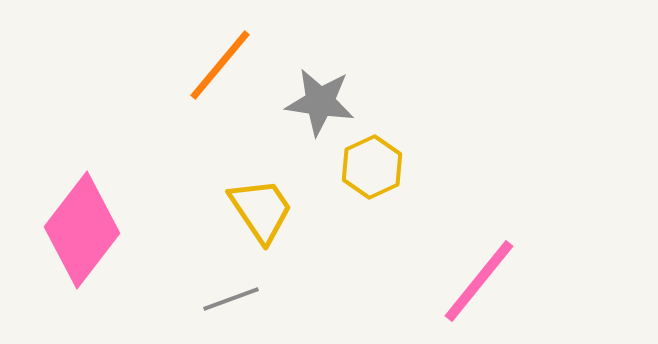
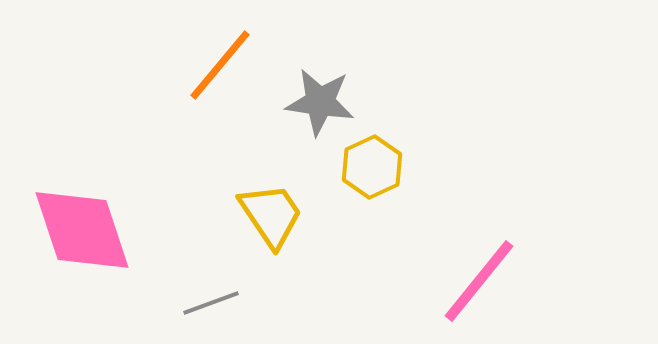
yellow trapezoid: moved 10 px right, 5 px down
pink diamond: rotated 56 degrees counterclockwise
gray line: moved 20 px left, 4 px down
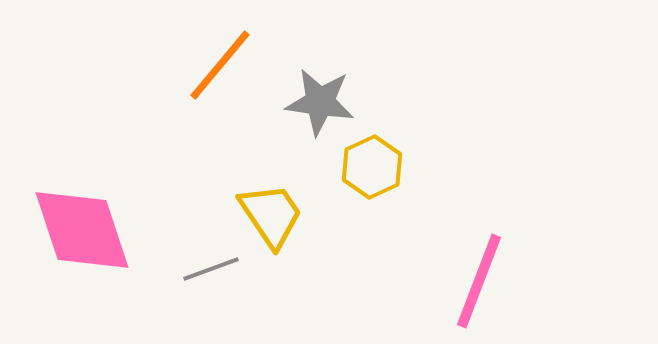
pink line: rotated 18 degrees counterclockwise
gray line: moved 34 px up
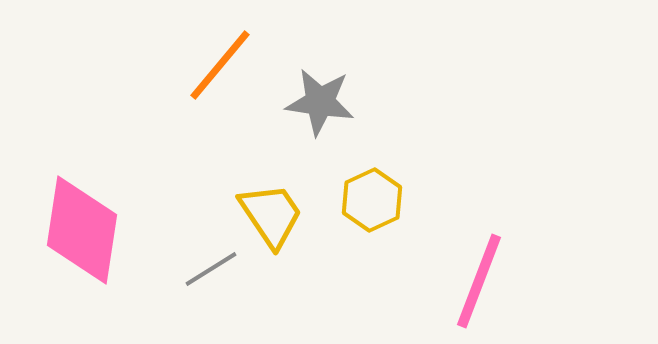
yellow hexagon: moved 33 px down
pink diamond: rotated 27 degrees clockwise
gray line: rotated 12 degrees counterclockwise
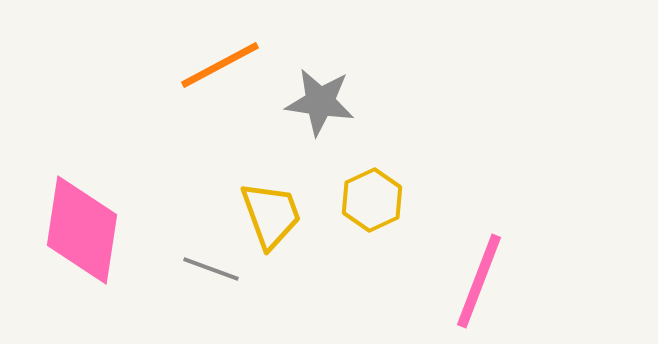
orange line: rotated 22 degrees clockwise
yellow trapezoid: rotated 14 degrees clockwise
gray line: rotated 52 degrees clockwise
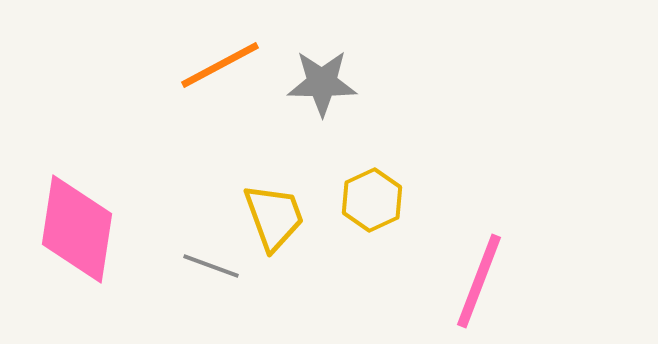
gray star: moved 2 px right, 19 px up; rotated 8 degrees counterclockwise
yellow trapezoid: moved 3 px right, 2 px down
pink diamond: moved 5 px left, 1 px up
gray line: moved 3 px up
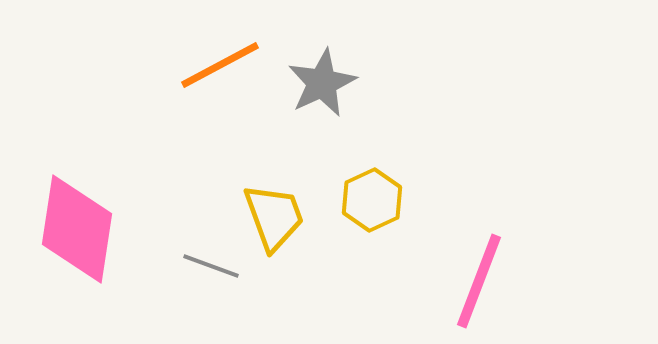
gray star: rotated 26 degrees counterclockwise
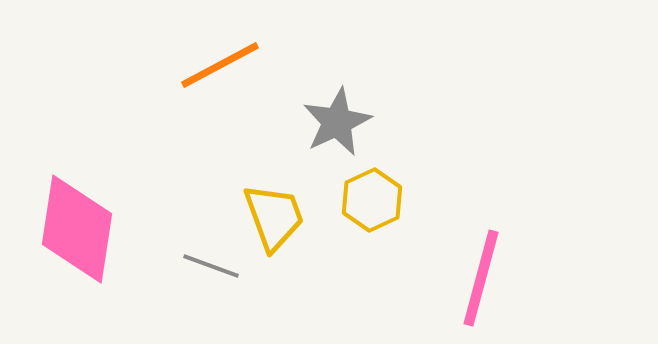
gray star: moved 15 px right, 39 px down
pink line: moved 2 px right, 3 px up; rotated 6 degrees counterclockwise
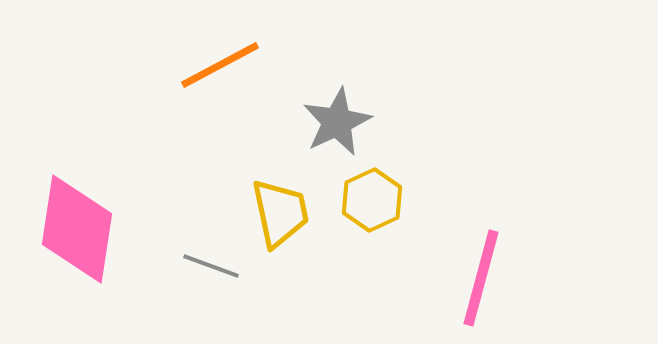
yellow trapezoid: moved 6 px right, 4 px up; rotated 8 degrees clockwise
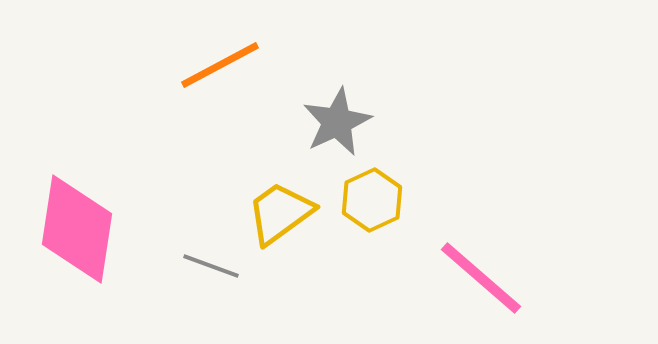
yellow trapezoid: rotated 114 degrees counterclockwise
pink line: rotated 64 degrees counterclockwise
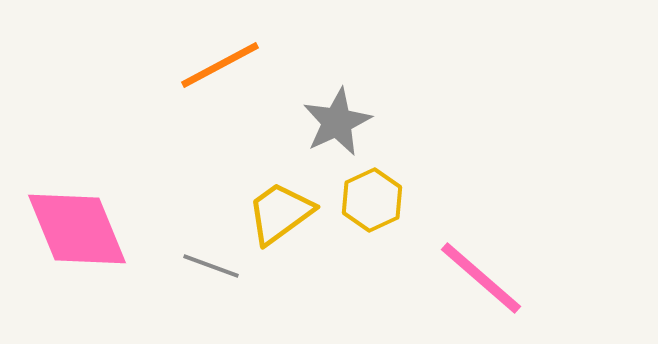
pink diamond: rotated 31 degrees counterclockwise
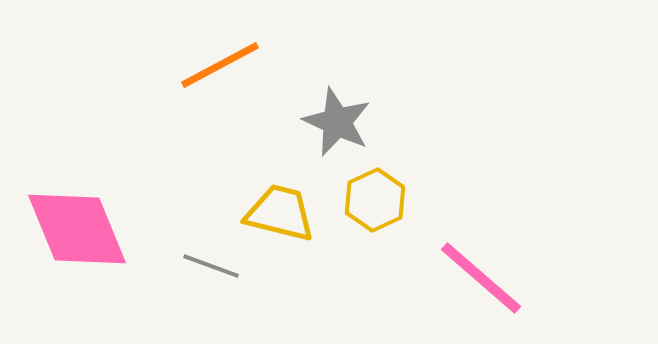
gray star: rotated 22 degrees counterclockwise
yellow hexagon: moved 3 px right
yellow trapezoid: rotated 50 degrees clockwise
